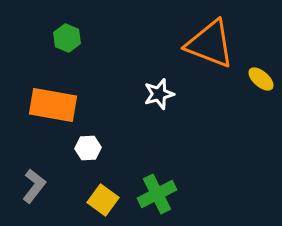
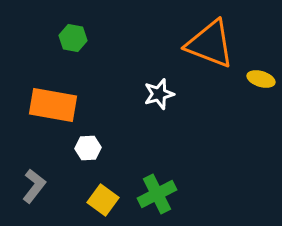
green hexagon: moved 6 px right; rotated 12 degrees counterclockwise
yellow ellipse: rotated 24 degrees counterclockwise
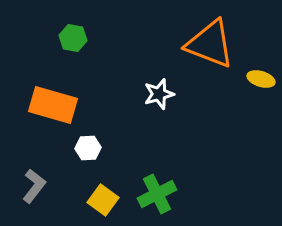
orange rectangle: rotated 6 degrees clockwise
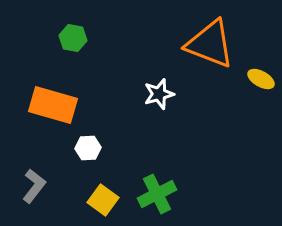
yellow ellipse: rotated 12 degrees clockwise
